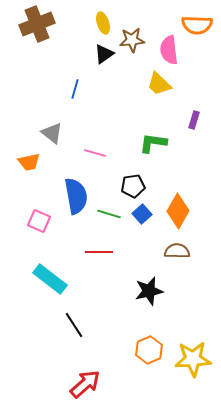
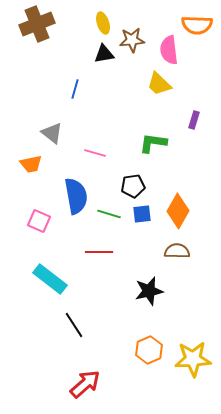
black triangle: rotated 25 degrees clockwise
orange trapezoid: moved 2 px right, 2 px down
blue square: rotated 36 degrees clockwise
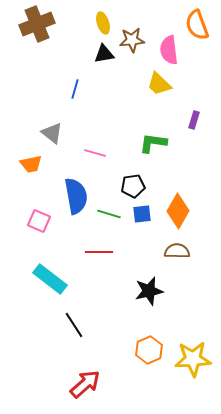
orange semicircle: rotated 68 degrees clockwise
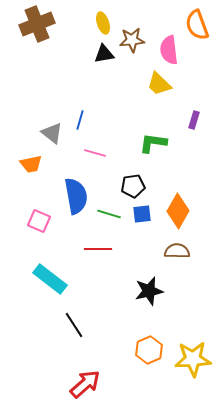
blue line: moved 5 px right, 31 px down
red line: moved 1 px left, 3 px up
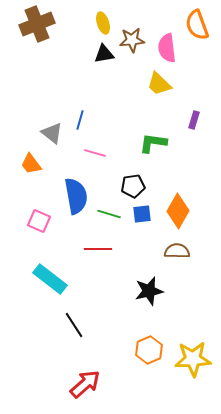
pink semicircle: moved 2 px left, 2 px up
orange trapezoid: rotated 65 degrees clockwise
